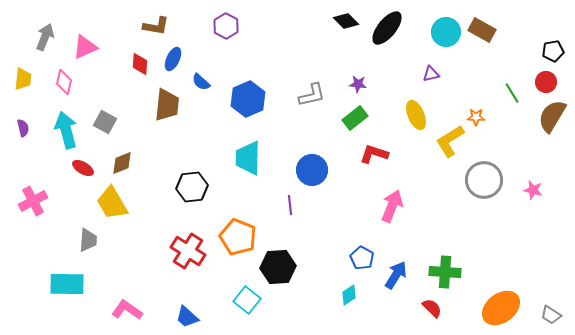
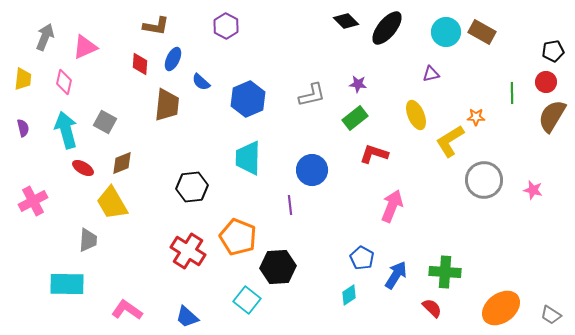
brown rectangle at (482, 30): moved 2 px down
green line at (512, 93): rotated 30 degrees clockwise
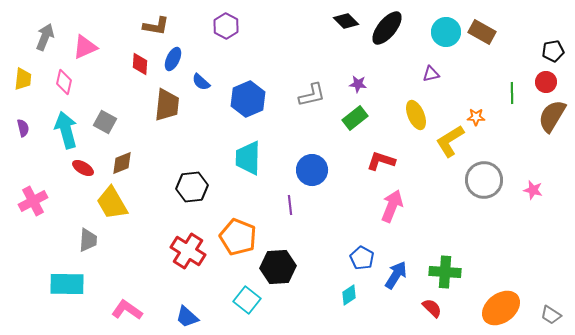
red L-shape at (374, 154): moved 7 px right, 7 px down
